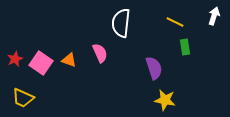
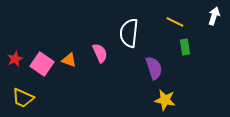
white semicircle: moved 8 px right, 10 px down
pink square: moved 1 px right, 1 px down
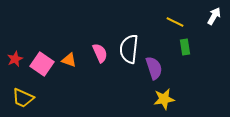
white arrow: rotated 12 degrees clockwise
white semicircle: moved 16 px down
yellow star: moved 1 px left, 1 px up; rotated 20 degrees counterclockwise
